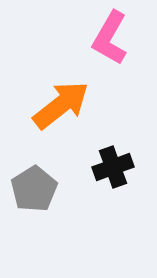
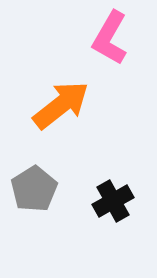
black cross: moved 34 px down; rotated 9 degrees counterclockwise
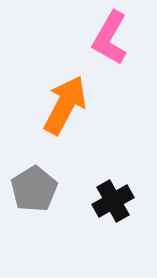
orange arrow: moved 4 px right; rotated 24 degrees counterclockwise
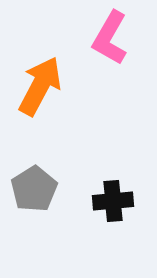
orange arrow: moved 25 px left, 19 px up
black cross: rotated 24 degrees clockwise
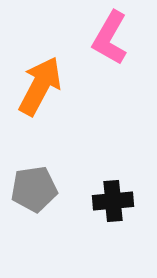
gray pentagon: rotated 24 degrees clockwise
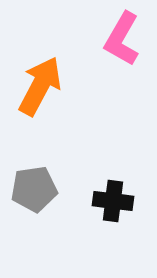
pink L-shape: moved 12 px right, 1 px down
black cross: rotated 12 degrees clockwise
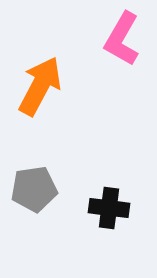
black cross: moved 4 px left, 7 px down
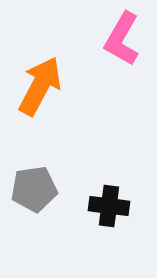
black cross: moved 2 px up
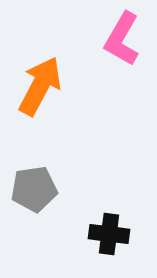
black cross: moved 28 px down
